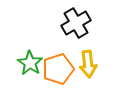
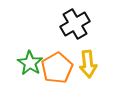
black cross: moved 1 px left, 1 px down
orange pentagon: moved 1 px left, 1 px up; rotated 12 degrees counterclockwise
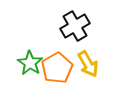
black cross: moved 2 px down
yellow arrow: rotated 24 degrees counterclockwise
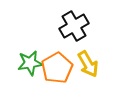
black cross: moved 1 px left
green star: rotated 30 degrees clockwise
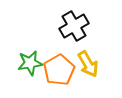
orange pentagon: moved 2 px right, 2 px down
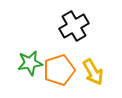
yellow arrow: moved 5 px right, 8 px down
orange pentagon: rotated 12 degrees clockwise
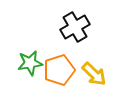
black cross: moved 1 px right, 1 px down
yellow arrow: moved 1 px right, 2 px down; rotated 16 degrees counterclockwise
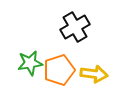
yellow arrow: rotated 36 degrees counterclockwise
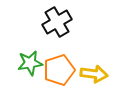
black cross: moved 18 px left, 5 px up
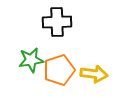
black cross: rotated 28 degrees clockwise
green star: moved 1 px right, 3 px up
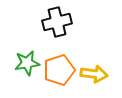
black cross: rotated 12 degrees counterclockwise
green star: moved 4 px left, 3 px down
